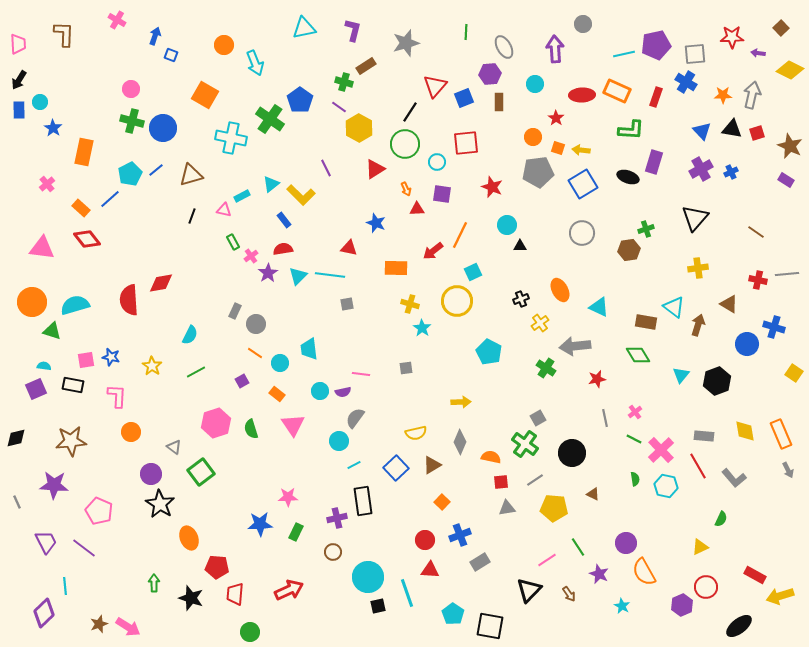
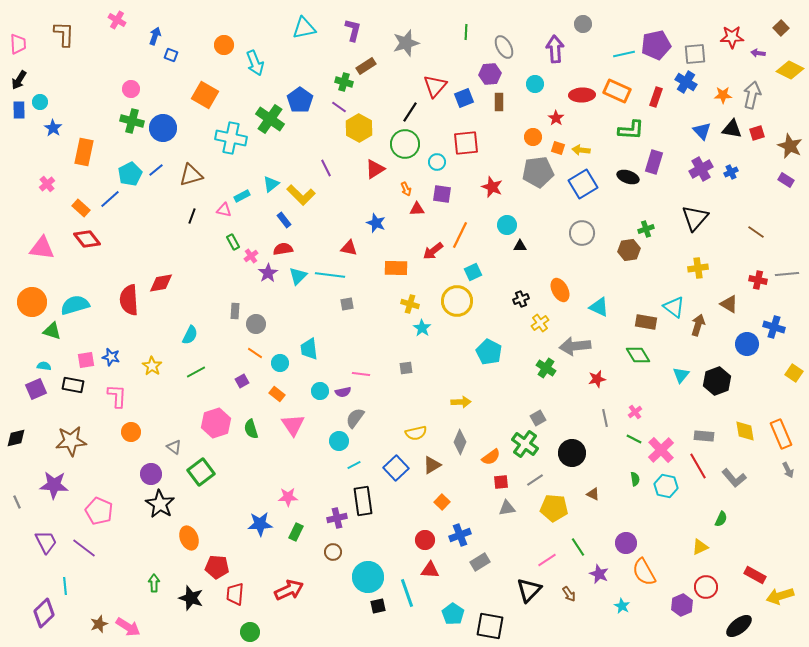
gray rectangle at (235, 311): rotated 21 degrees counterclockwise
orange semicircle at (491, 457): rotated 132 degrees clockwise
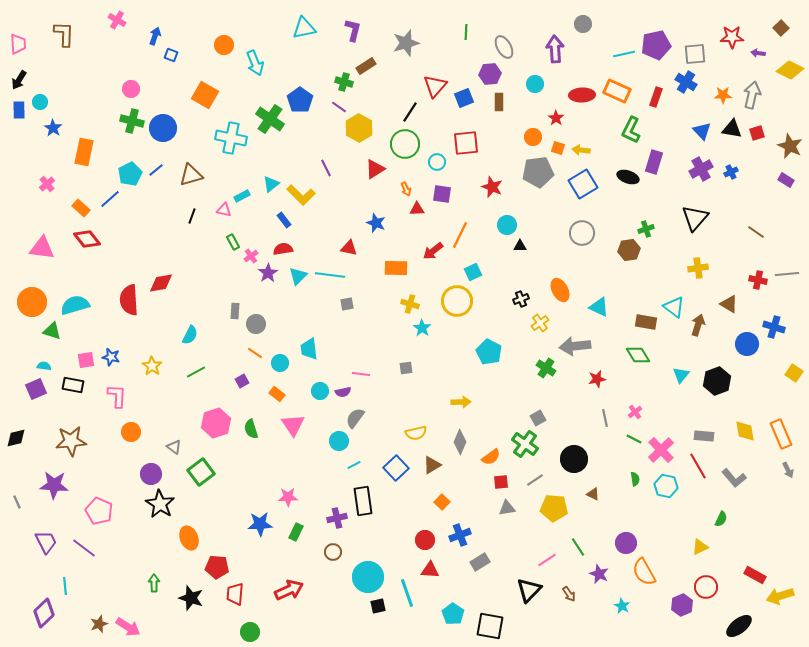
green L-shape at (631, 130): rotated 112 degrees clockwise
black circle at (572, 453): moved 2 px right, 6 px down
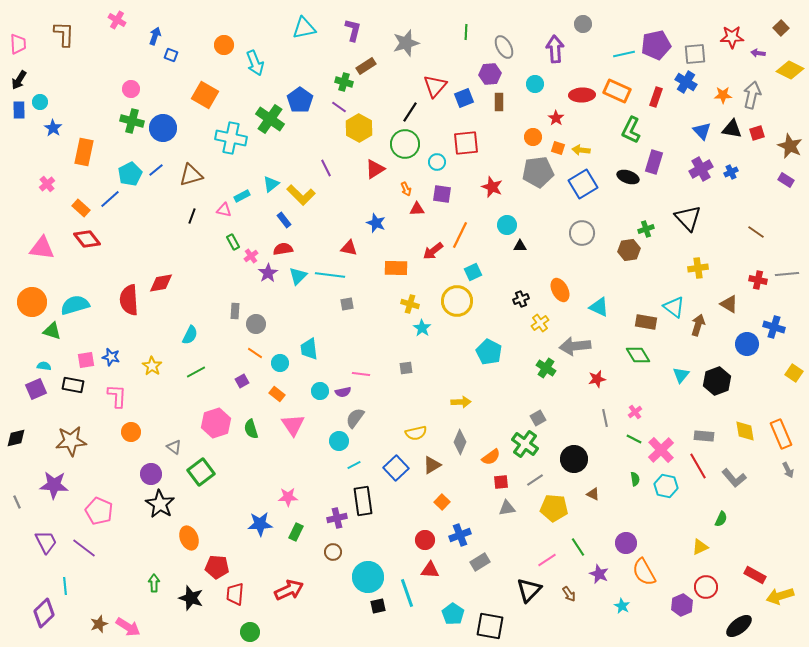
black triangle at (695, 218): moved 7 px left; rotated 24 degrees counterclockwise
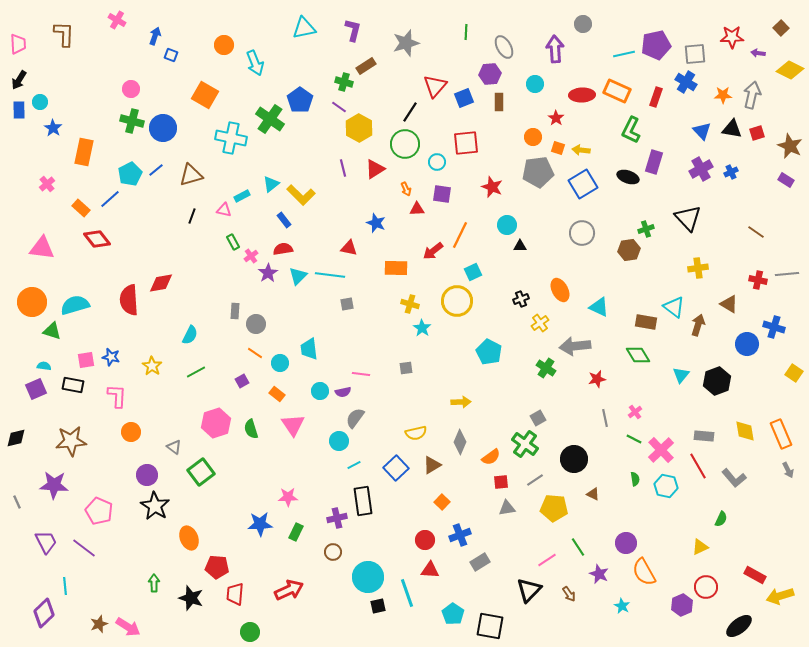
purple line at (326, 168): moved 17 px right; rotated 12 degrees clockwise
red diamond at (87, 239): moved 10 px right
purple circle at (151, 474): moved 4 px left, 1 px down
black star at (160, 504): moved 5 px left, 2 px down
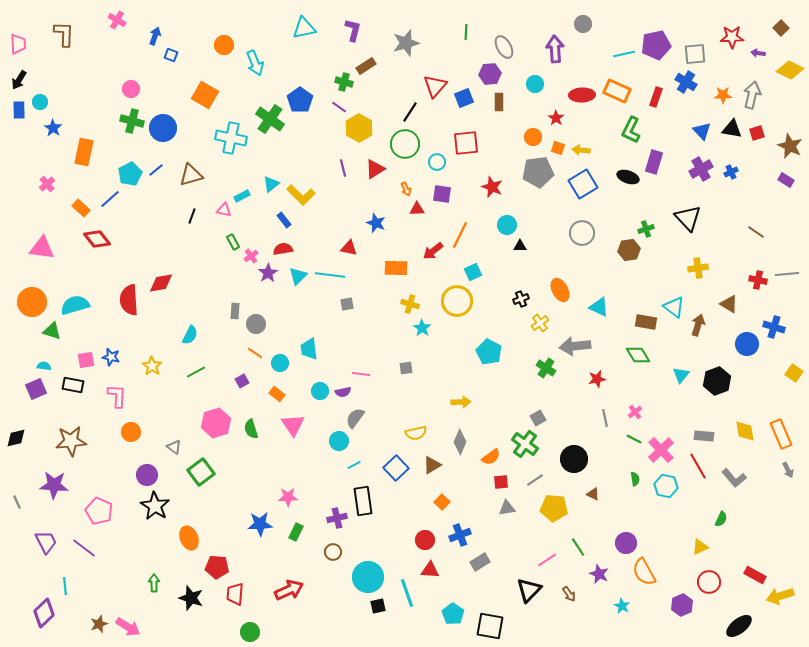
red circle at (706, 587): moved 3 px right, 5 px up
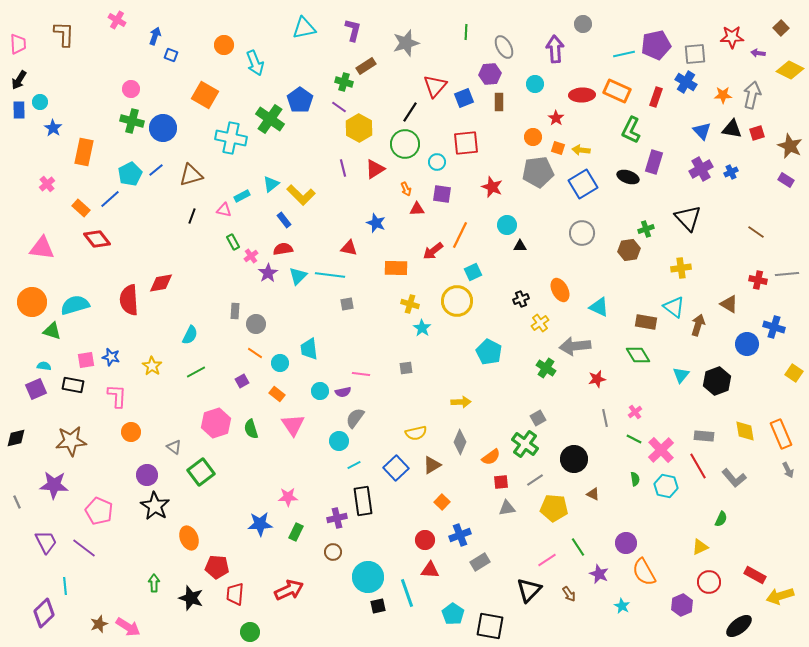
yellow cross at (698, 268): moved 17 px left
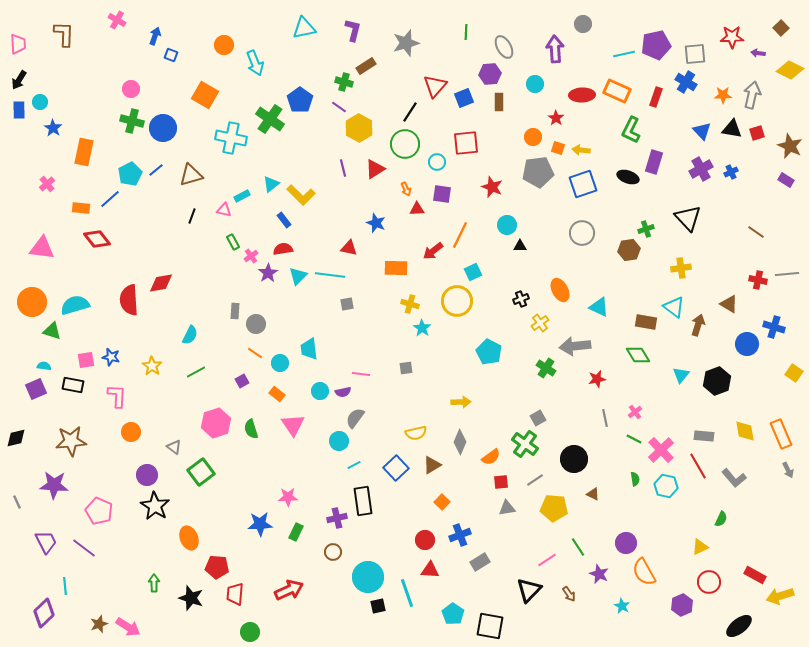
blue square at (583, 184): rotated 12 degrees clockwise
orange rectangle at (81, 208): rotated 36 degrees counterclockwise
